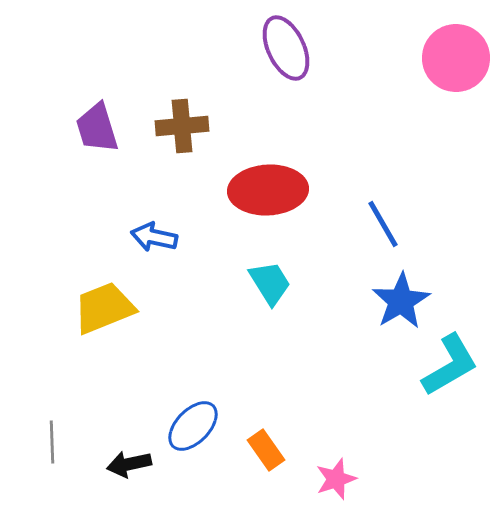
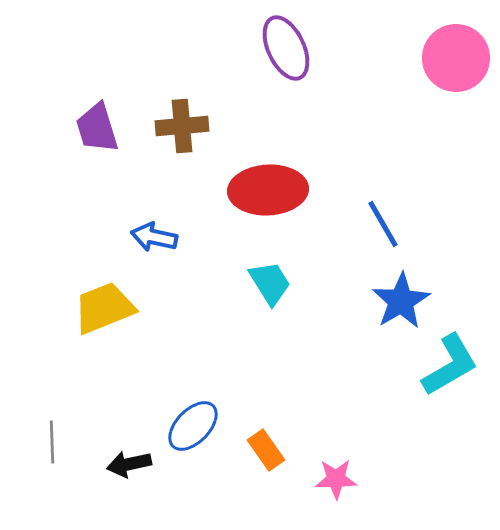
pink star: rotated 18 degrees clockwise
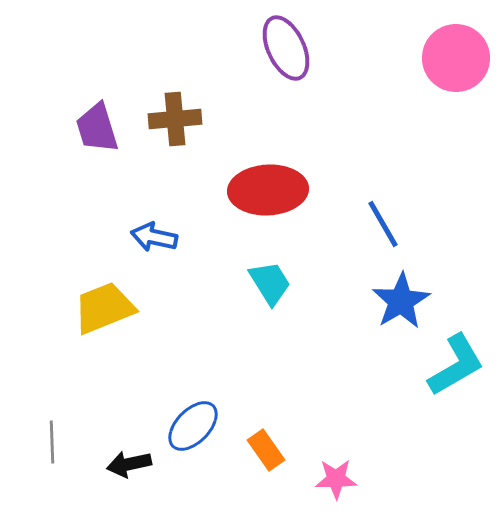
brown cross: moved 7 px left, 7 px up
cyan L-shape: moved 6 px right
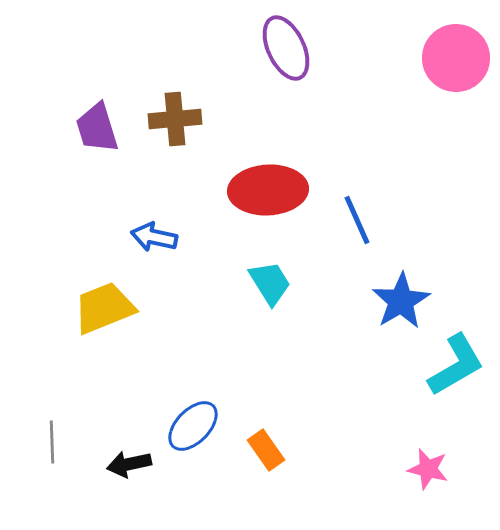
blue line: moved 26 px left, 4 px up; rotated 6 degrees clockwise
pink star: moved 92 px right, 10 px up; rotated 15 degrees clockwise
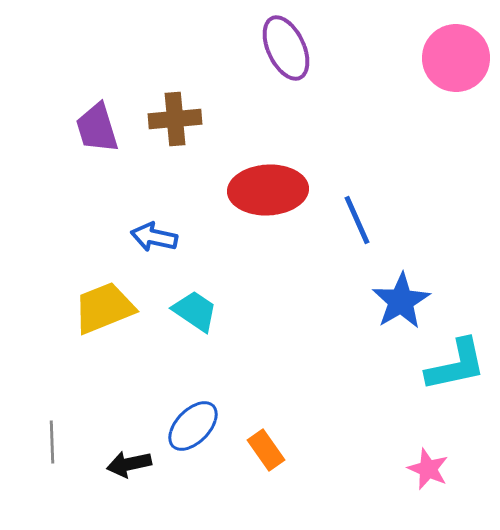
cyan trapezoid: moved 75 px left, 28 px down; rotated 24 degrees counterclockwise
cyan L-shape: rotated 18 degrees clockwise
pink star: rotated 9 degrees clockwise
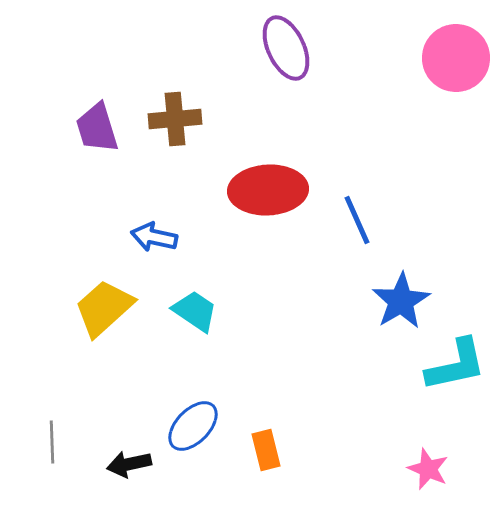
yellow trapezoid: rotated 20 degrees counterclockwise
orange rectangle: rotated 21 degrees clockwise
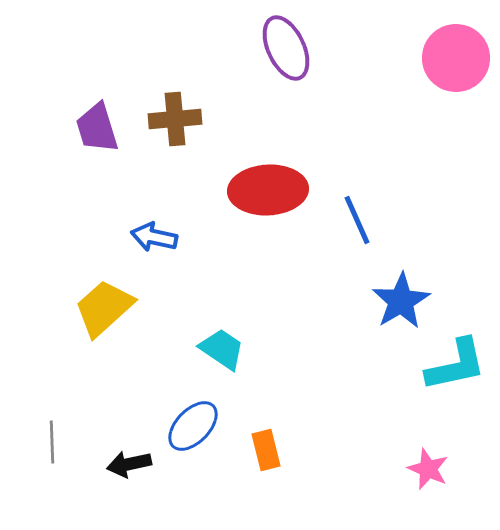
cyan trapezoid: moved 27 px right, 38 px down
